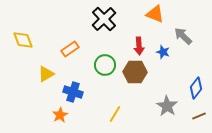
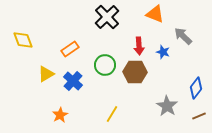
black cross: moved 3 px right, 2 px up
blue cross: moved 11 px up; rotated 24 degrees clockwise
yellow line: moved 3 px left
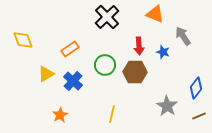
gray arrow: rotated 12 degrees clockwise
yellow line: rotated 18 degrees counterclockwise
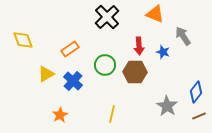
blue diamond: moved 4 px down
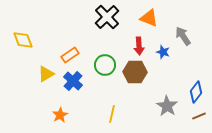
orange triangle: moved 6 px left, 4 px down
orange rectangle: moved 6 px down
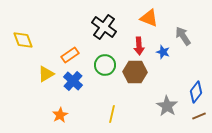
black cross: moved 3 px left, 10 px down; rotated 10 degrees counterclockwise
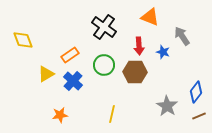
orange triangle: moved 1 px right, 1 px up
gray arrow: moved 1 px left
green circle: moved 1 px left
orange star: rotated 21 degrees clockwise
